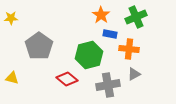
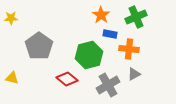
gray cross: rotated 20 degrees counterclockwise
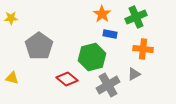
orange star: moved 1 px right, 1 px up
orange cross: moved 14 px right
green hexagon: moved 3 px right, 2 px down
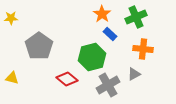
blue rectangle: rotated 32 degrees clockwise
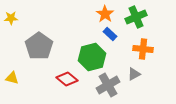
orange star: moved 3 px right
